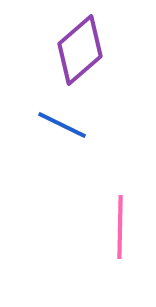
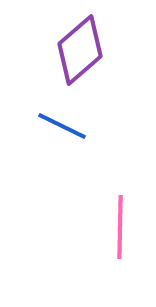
blue line: moved 1 px down
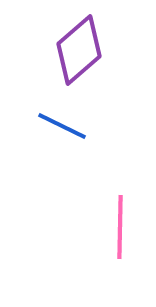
purple diamond: moved 1 px left
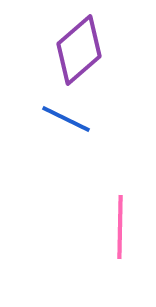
blue line: moved 4 px right, 7 px up
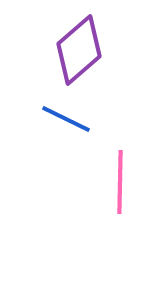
pink line: moved 45 px up
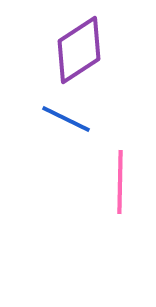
purple diamond: rotated 8 degrees clockwise
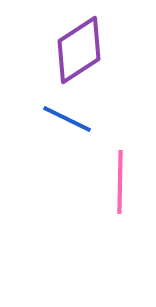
blue line: moved 1 px right
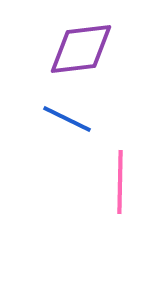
purple diamond: moved 2 px right, 1 px up; rotated 26 degrees clockwise
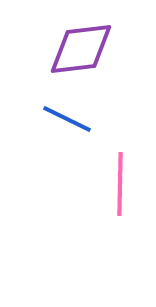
pink line: moved 2 px down
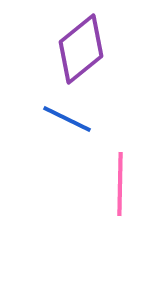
purple diamond: rotated 32 degrees counterclockwise
